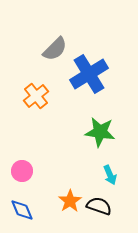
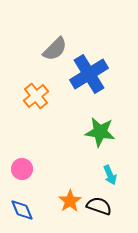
pink circle: moved 2 px up
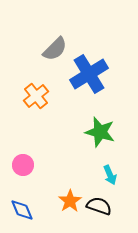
green star: rotated 8 degrees clockwise
pink circle: moved 1 px right, 4 px up
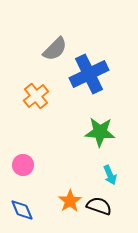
blue cross: rotated 6 degrees clockwise
green star: rotated 12 degrees counterclockwise
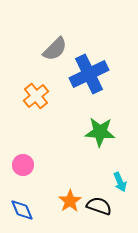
cyan arrow: moved 10 px right, 7 px down
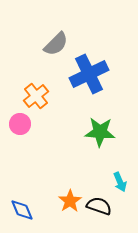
gray semicircle: moved 1 px right, 5 px up
pink circle: moved 3 px left, 41 px up
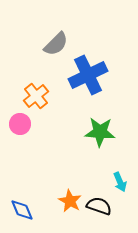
blue cross: moved 1 px left, 1 px down
orange star: rotated 10 degrees counterclockwise
